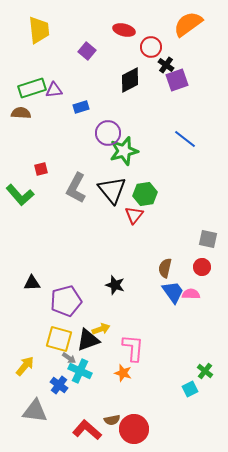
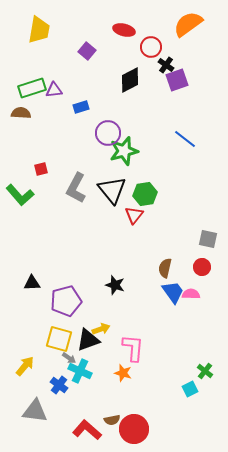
yellow trapezoid at (39, 30): rotated 16 degrees clockwise
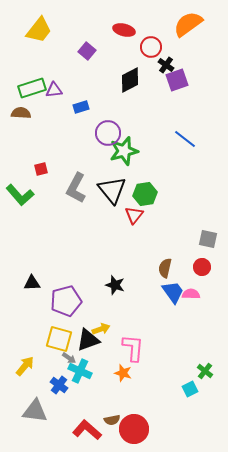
yellow trapezoid at (39, 30): rotated 28 degrees clockwise
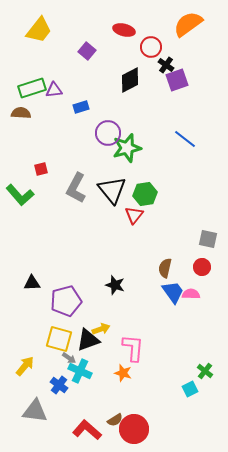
green star at (124, 151): moved 3 px right, 3 px up
brown semicircle at (112, 420): moved 3 px right; rotated 21 degrees counterclockwise
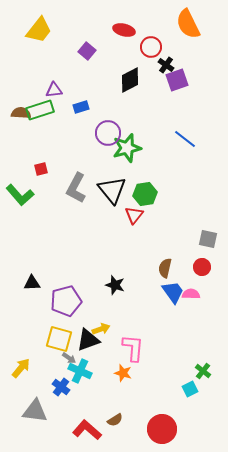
orange semicircle at (188, 24): rotated 80 degrees counterclockwise
green rectangle at (32, 88): moved 8 px right, 22 px down
yellow arrow at (25, 366): moved 4 px left, 2 px down
green cross at (205, 371): moved 2 px left
blue cross at (59, 385): moved 2 px right, 2 px down
red circle at (134, 429): moved 28 px right
